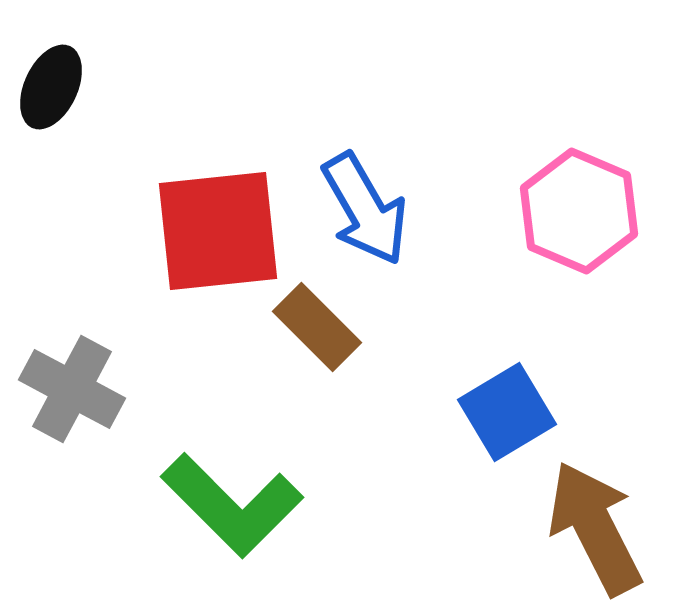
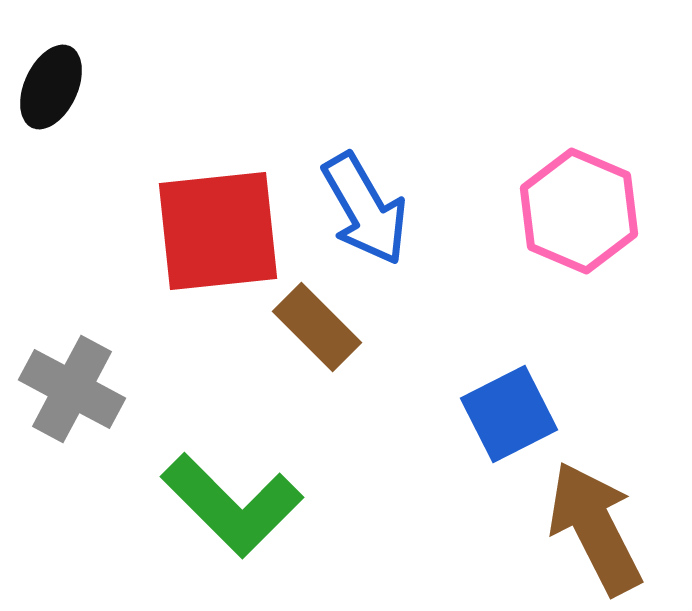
blue square: moved 2 px right, 2 px down; rotated 4 degrees clockwise
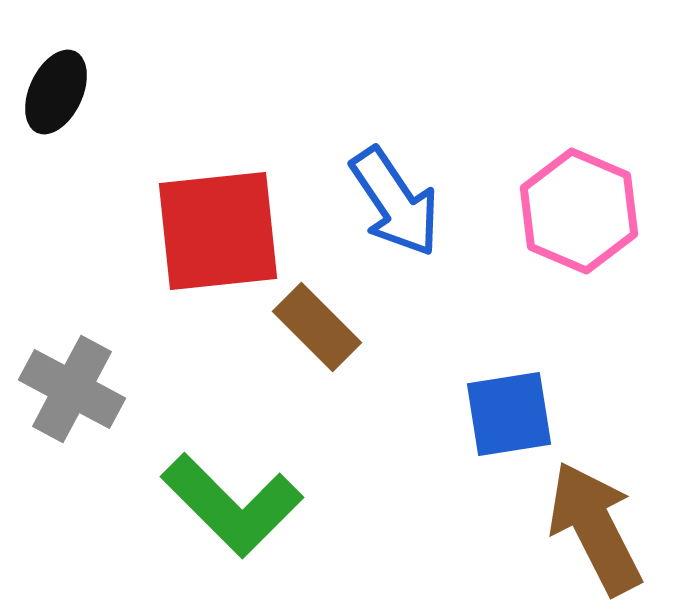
black ellipse: moved 5 px right, 5 px down
blue arrow: moved 30 px right, 7 px up; rotated 4 degrees counterclockwise
blue square: rotated 18 degrees clockwise
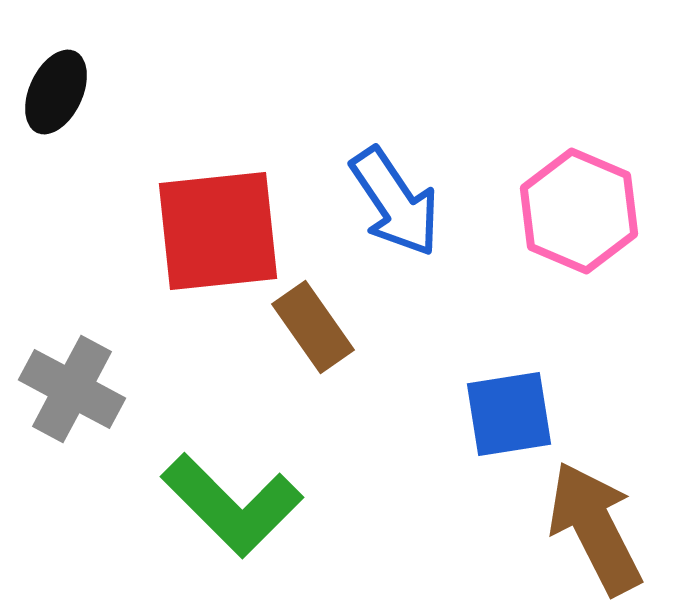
brown rectangle: moved 4 px left; rotated 10 degrees clockwise
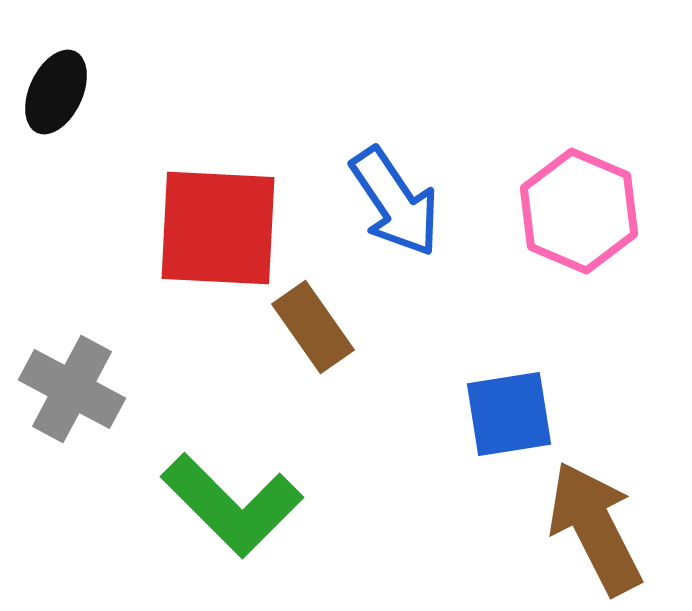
red square: moved 3 px up; rotated 9 degrees clockwise
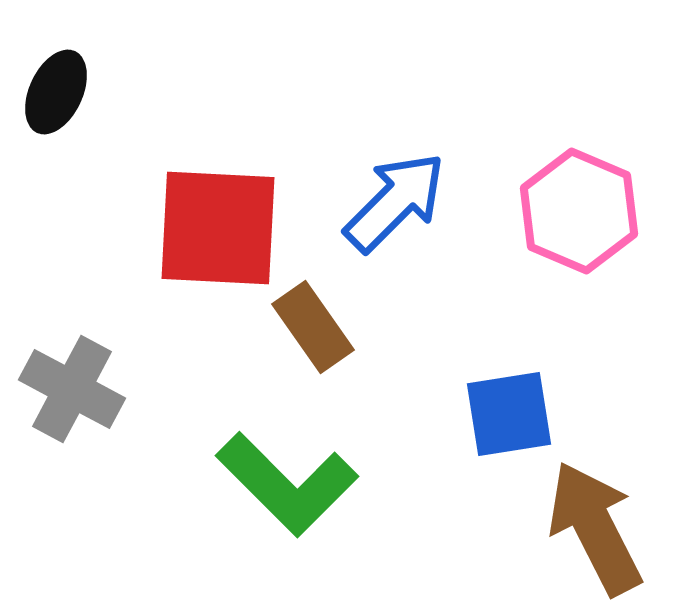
blue arrow: rotated 101 degrees counterclockwise
green L-shape: moved 55 px right, 21 px up
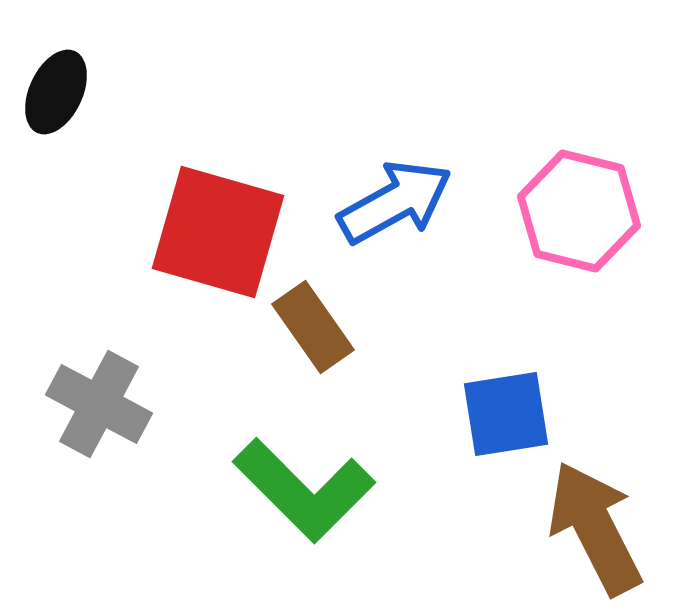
blue arrow: rotated 16 degrees clockwise
pink hexagon: rotated 9 degrees counterclockwise
red square: moved 4 px down; rotated 13 degrees clockwise
gray cross: moved 27 px right, 15 px down
blue square: moved 3 px left
green L-shape: moved 17 px right, 6 px down
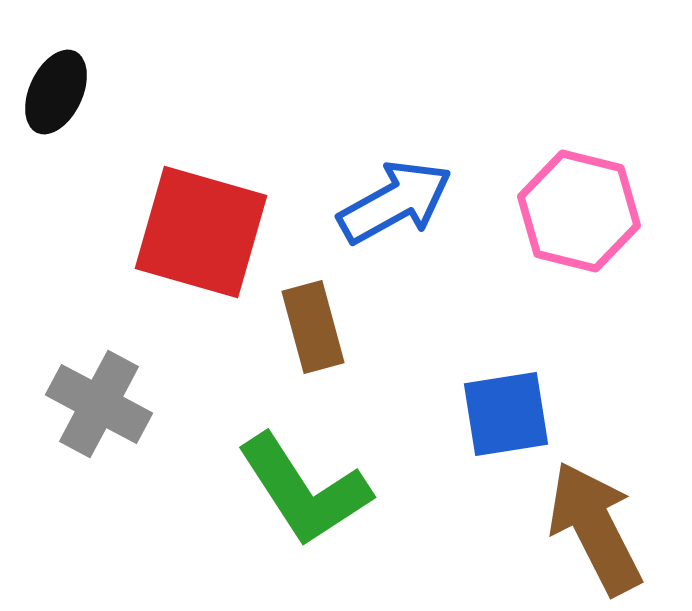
red square: moved 17 px left
brown rectangle: rotated 20 degrees clockwise
green L-shape: rotated 12 degrees clockwise
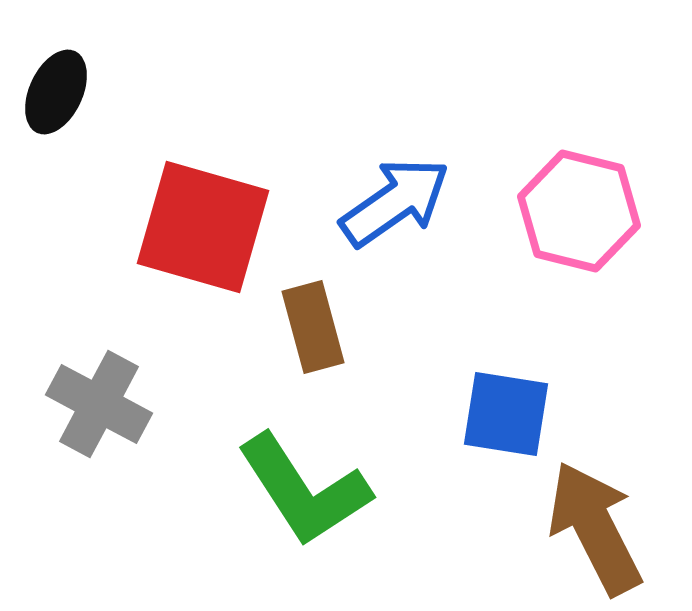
blue arrow: rotated 6 degrees counterclockwise
red square: moved 2 px right, 5 px up
blue square: rotated 18 degrees clockwise
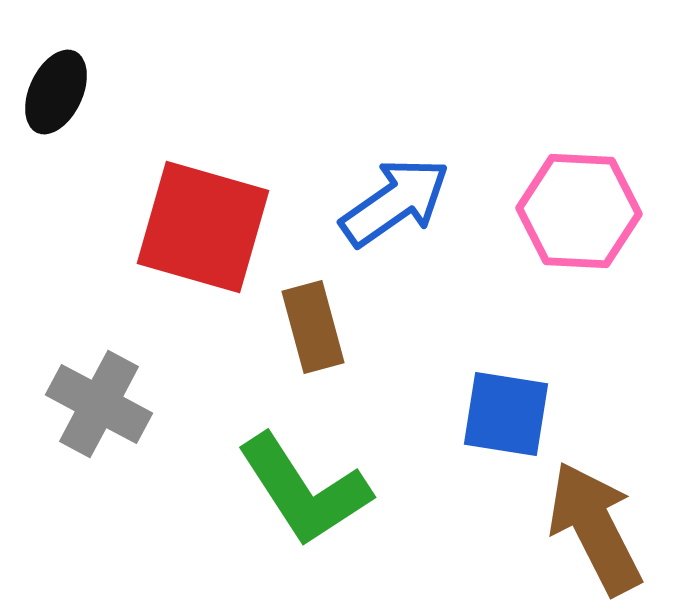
pink hexagon: rotated 11 degrees counterclockwise
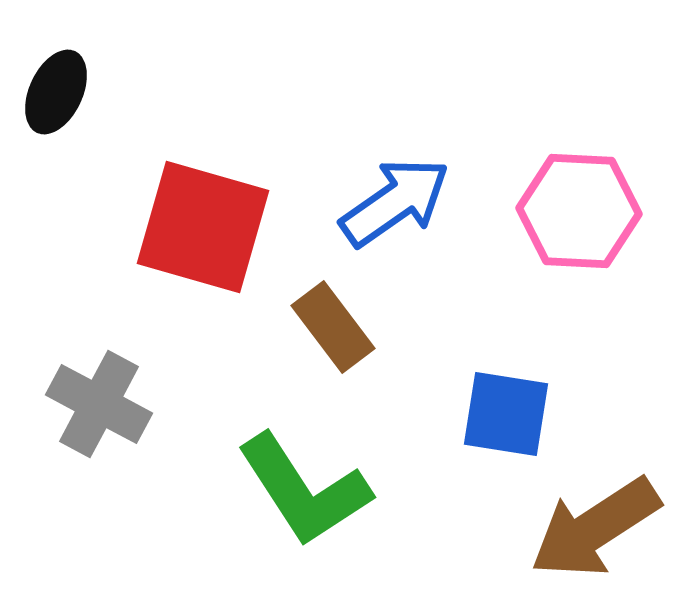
brown rectangle: moved 20 px right; rotated 22 degrees counterclockwise
brown arrow: rotated 96 degrees counterclockwise
